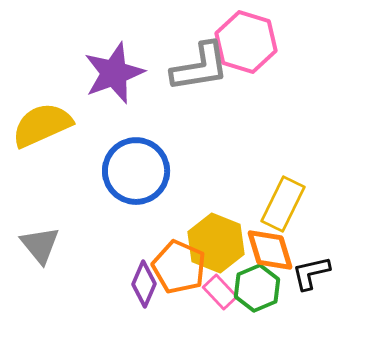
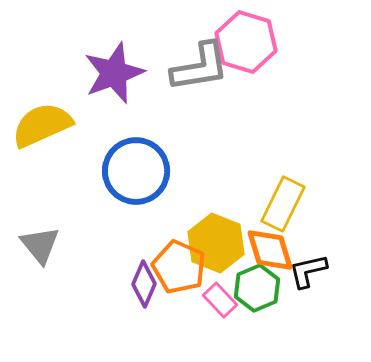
black L-shape: moved 3 px left, 2 px up
pink rectangle: moved 8 px down
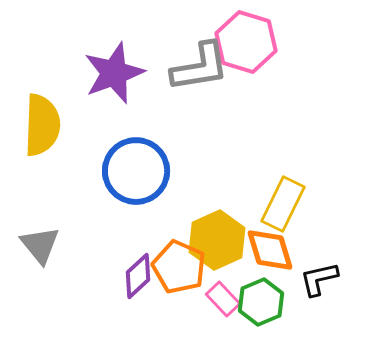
yellow semicircle: rotated 116 degrees clockwise
yellow hexagon: moved 1 px right, 3 px up; rotated 14 degrees clockwise
black L-shape: moved 11 px right, 8 px down
purple diamond: moved 6 px left, 8 px up; rotated 24 degrees clockwise
green hexagon: moved 4 px right, 14 px down
pink rectangle: moved 3 px right, 1 px up
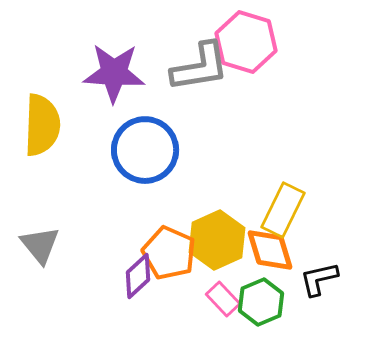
purple star: rotated 24 degrees clockwise
blue circle: moved 9 px right, 21 px up
yellow rectangle: moved 6 px down
orange pentagon: moved 10 px left, 14 px up
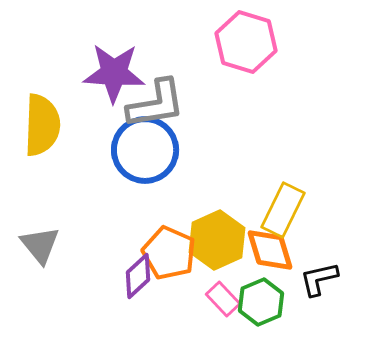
gray L-shape: moved 44 px left, 37 px down
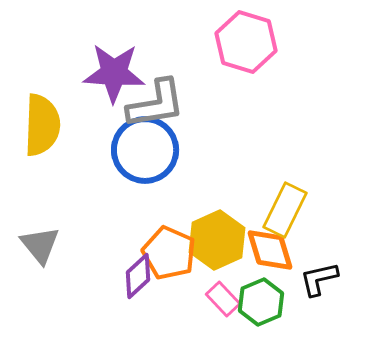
yellow rectangle: moved 2 px right
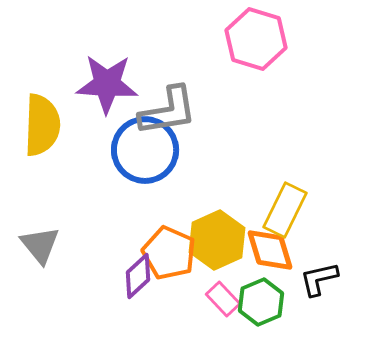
pink hexagon: moved 10 px right, 3 px up
purple star: moved 7 px left, 11 px down
gray L-shape: moved 12 px right, 7 px down
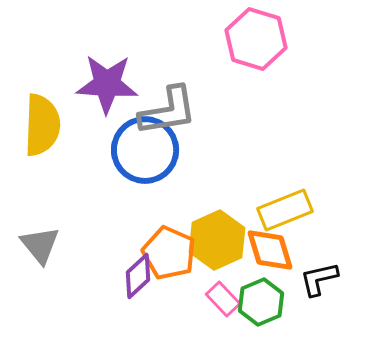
yellow rectangle: rotated 42 degrees clockwise
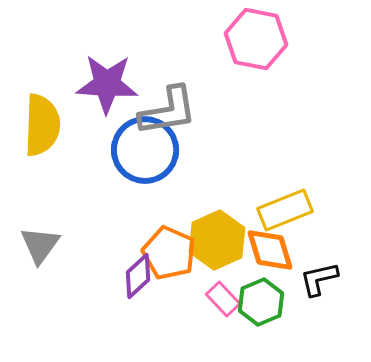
pink hexagon: rotated 6 degrees counterclockwise
gray triangle: rotated 15 degrees clockwise
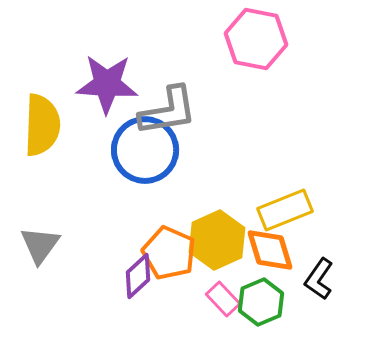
black L-shape: rotated 42 degrees counterclockwise
